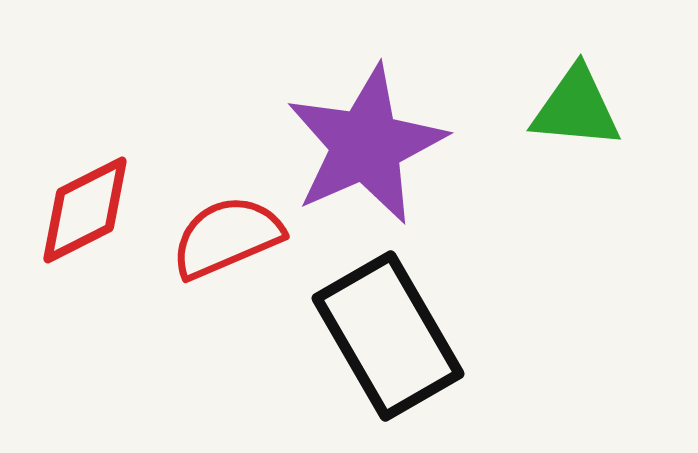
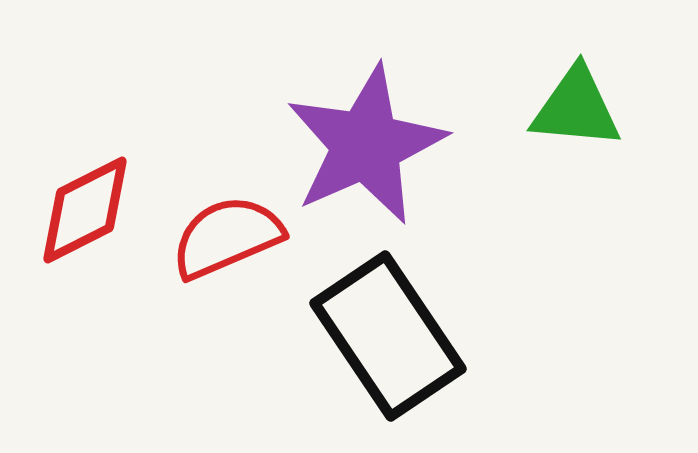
black rectangle: rotated 4 degrees counterclockwise
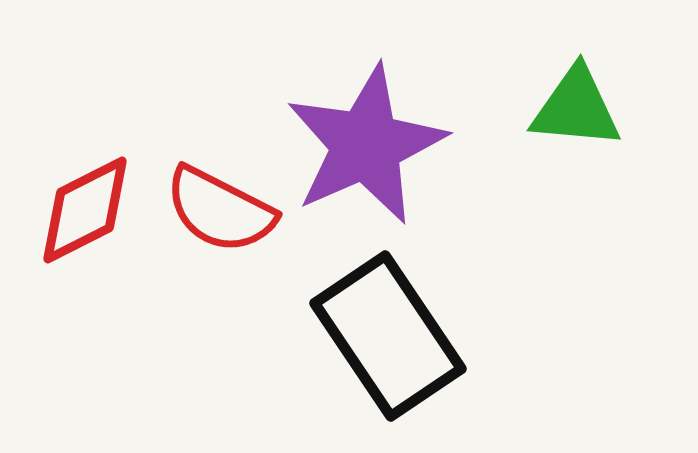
red semicircle: moved 7 px left, 27 px up; rotated 130 degrees counterclockwise
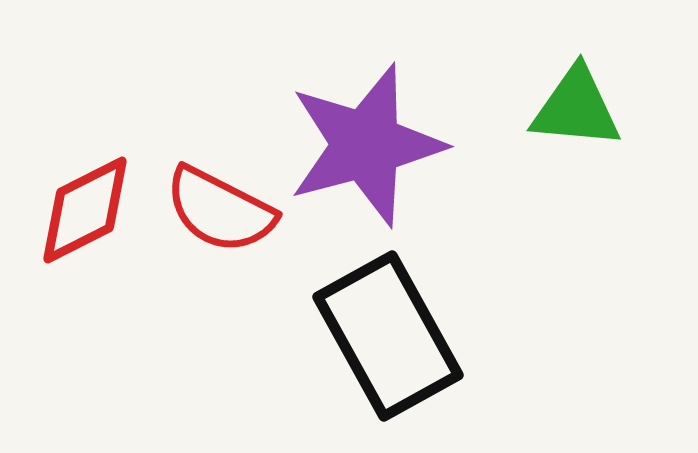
purple star: rotated 9 degrees clockwise
black rectangle: rotated 5 degrees clockwise
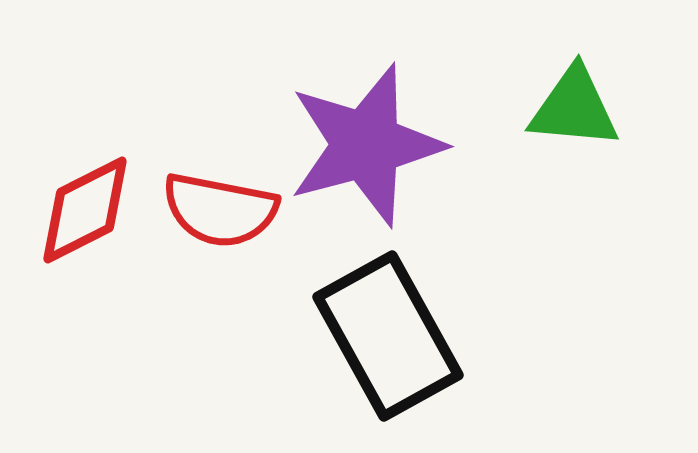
green triangle: moved 2 px left
red semicircle: rotated 16 degrees counterclockwise
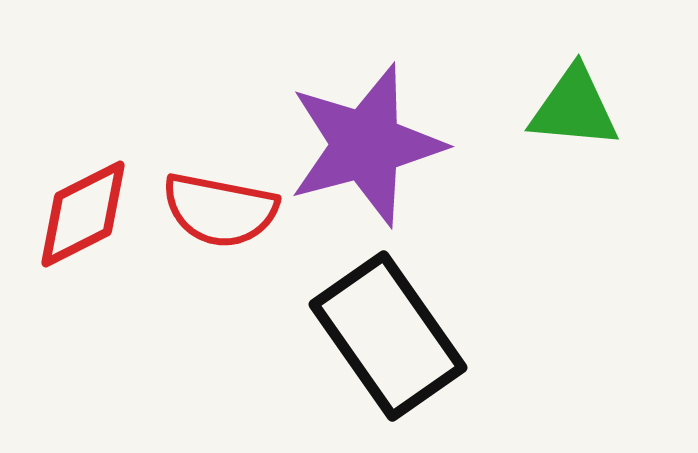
red diamond: moved 2 px left, 4 px down
black rectangle: rotated 6 degrees counterclockwise
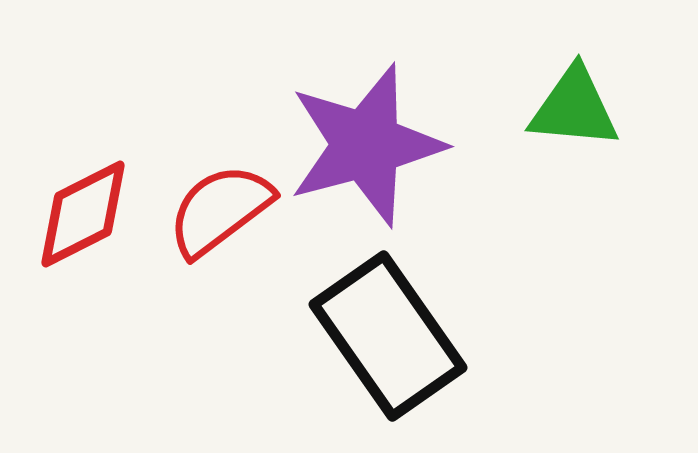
red semicircle: rotated 132 degrees clockwise
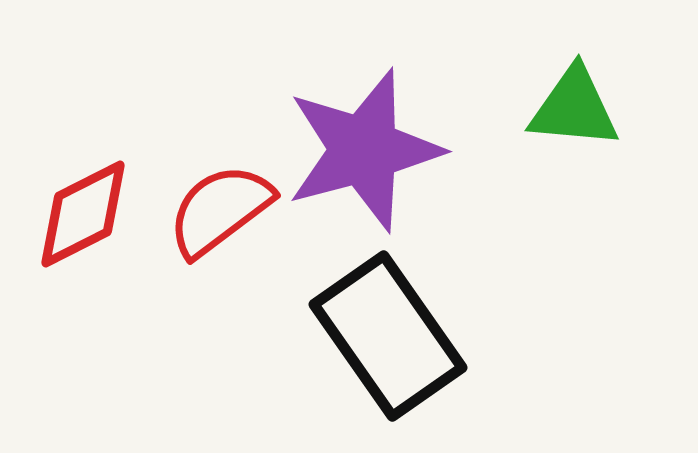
purple star: moved 2 px left, 5 px down
